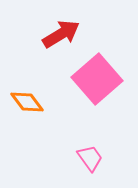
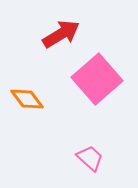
orange diamond: moved 3 px up
pink trapezoid: rotated 12 degrees counterclockwise
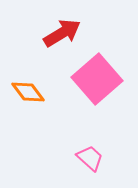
red arrow: moved 1 px right, 1 px up
orange diamond: moved 1 px right, 7 px up
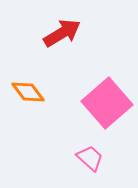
pink square: moved 10 px right, 24 px down
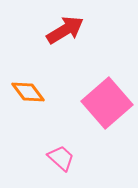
red arrow: moved 3 px right, 3 px up
pink trapezoid: moved 29 px left
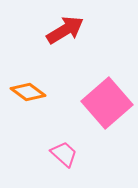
orange diamond: rotated 16 degrees counterclockwise
pink trapezoid: moved 3 px right, 4 px up
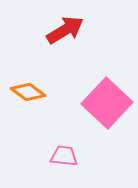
pink square: rotated 6 degrees counterclockwise
pink trapezoid: moved 2 px down; rotated 36 degrees counterclockwise
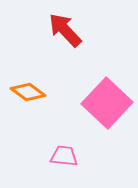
red arrow: rotated 102 degrees counterclockwise
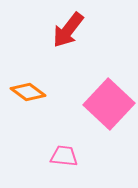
red arrow: moved 3 px right; rotated 99 degrees counterclockwise
pink square: moved 2 px right, 1 px down
